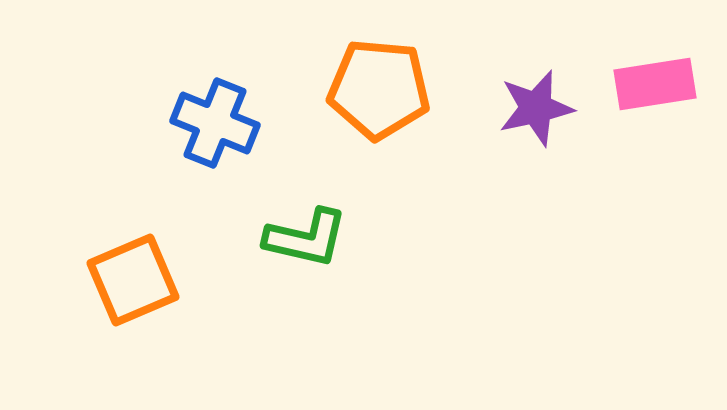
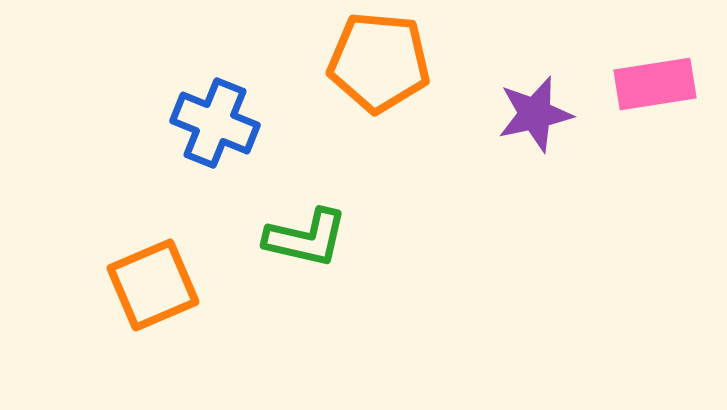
orange pentagon: moved 27 px up
purple star: moved 1 px left, 6 px down
orange square: moved 20 px right, 5 px down
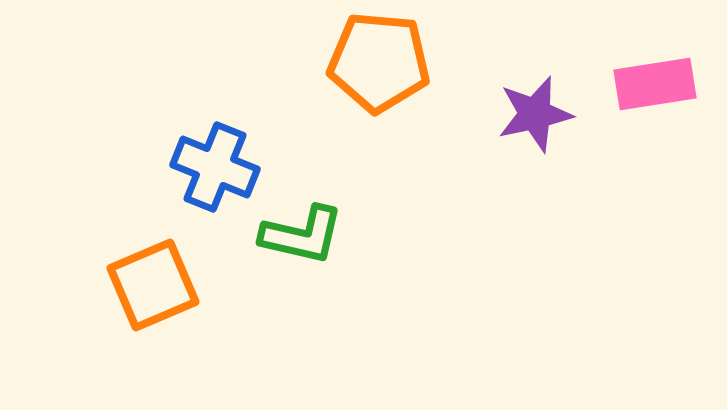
blue cross: moved 44 px down
green L-shape: moved 4 px left, 3 px up
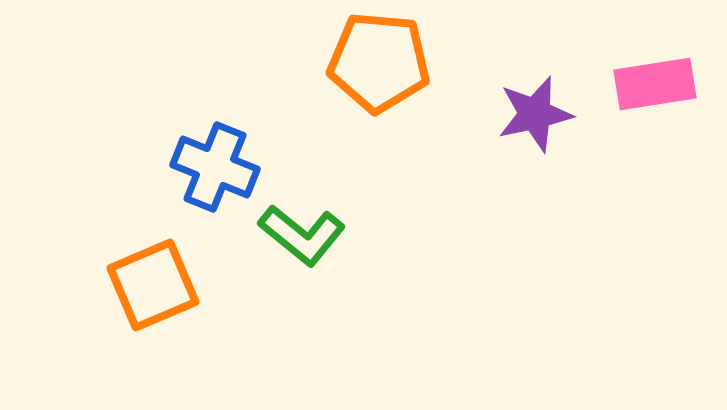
green L-shape: rotated 26 degrees clockwise
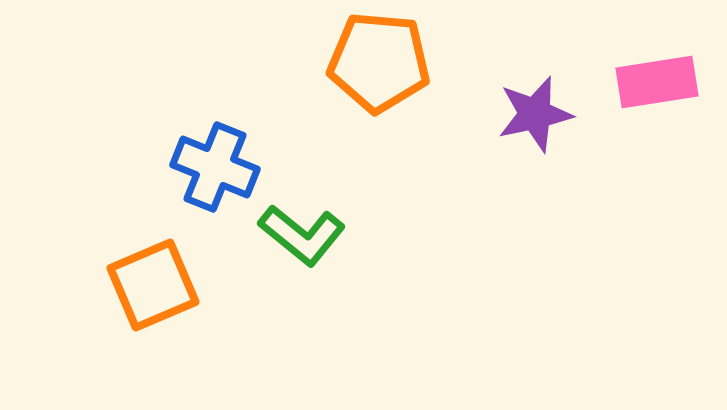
pink rectangle: moved 2 px right, 2 px up
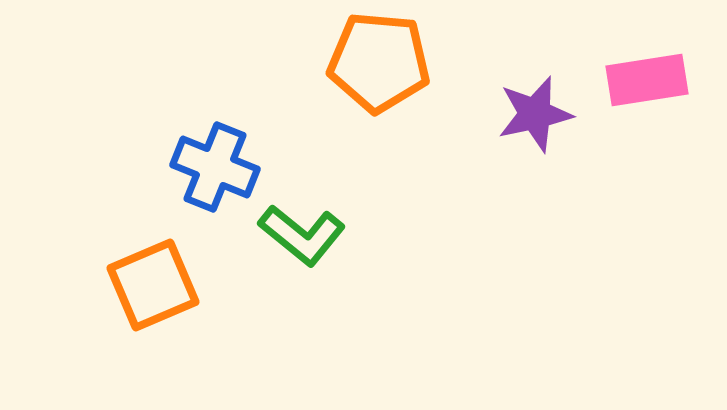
pink rectangle: moved 10 px left, 2 px up
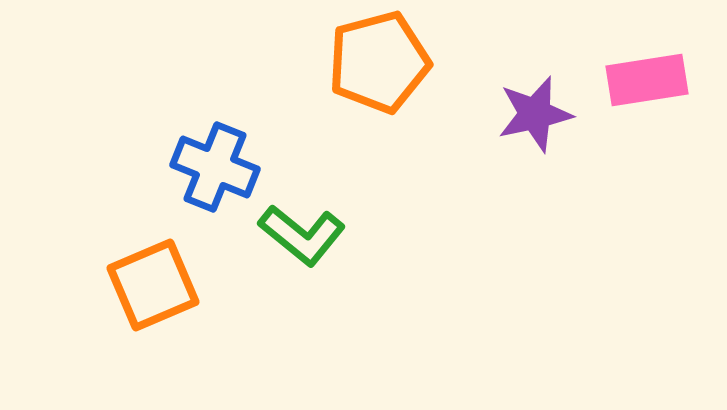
orange pentagon: rotated 20 degrees counterclockwise
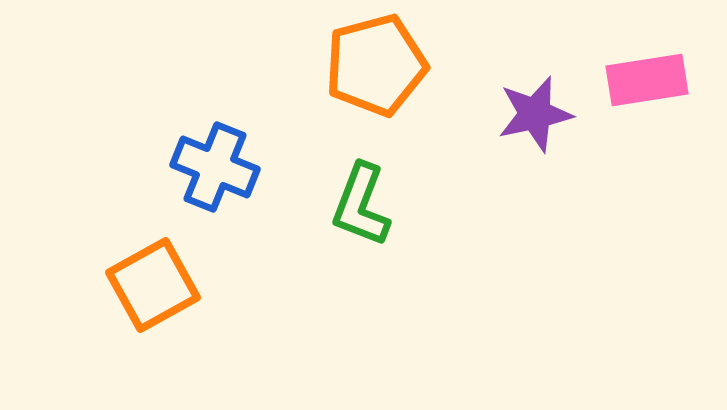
orange pentagon: moved 3 px left, 3 px down
green L-shape: moved 59 px right, 30 px up; rotated 72 degrees clockwise
orange square: rotated 6 degrees counterclockwise
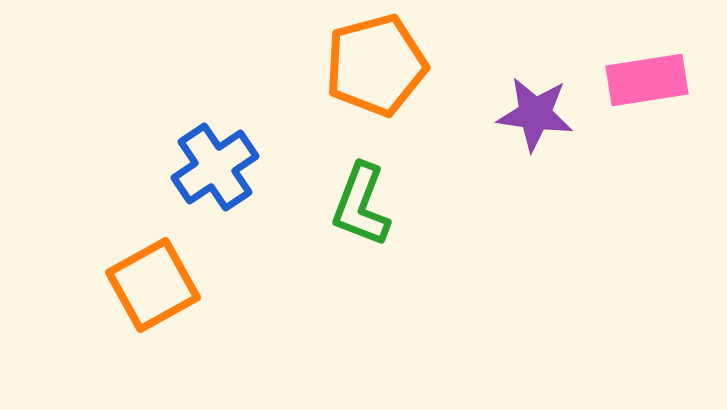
purple star: rotated 20 degrees clockwise
blue cross: rotated 34 degrees clockwise
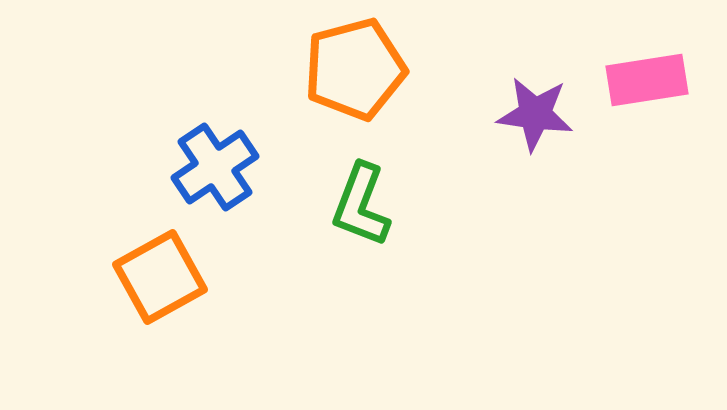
orange pentagon: moved 21 px left, 4 px down
orange square: moved 7 px right, 8 px up
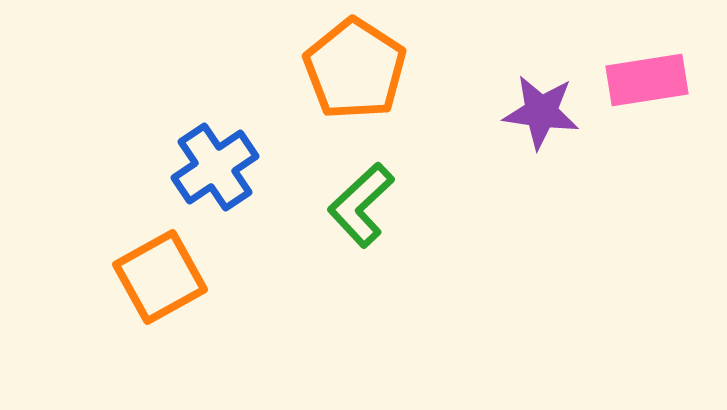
orange pentagon: rotated 24 degrees counterclockwise
purple star: moved 6 px right, 2 px up
green L-shape: rotated 26 degrees clockwise
